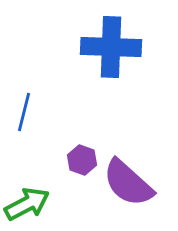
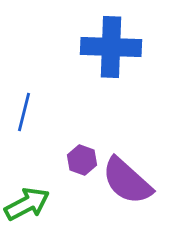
purple semicircle: moved 1 px left, 2 px up
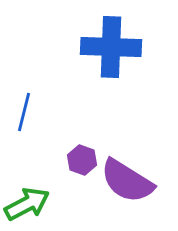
purple semicircle: rotated 10 degrees counterclockwise
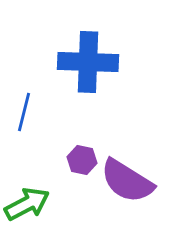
blue cross: moved 23 px left, 15 px down
purple hexagon: rotated 8 degrees counterclockwise
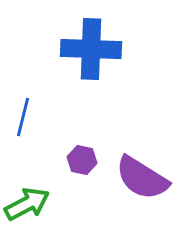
blue cross: moved 3 px right, 13 px up
blue line: moved 1 px left, 5 px down
purple semicircle: moved 15 px right, 3 px up
